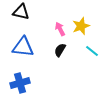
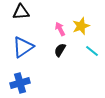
black triangle: rotated 18 degrees counterclockwise
blue triangle: rotated 40 degrees counterclockwise
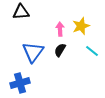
pink arrow: rotated 24 degrees clockwise
blue triangle: moved 10 px right, 5 px down; rotated 20 degrees counterclockwise
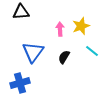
black semicircle: moved 4 px right, 7 px down
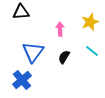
yellow star: moved 9 px right, 4 px up
blue cross: moved 2 px right, 3 px up; rotated 24 degrees counterclockwise
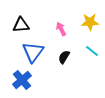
black triangle: moved 13 px down
yellow star: rotated 18 degrees clockwise
pink arrow: moved 1 px right; rotated 24 degrees counterclockwise
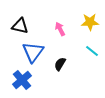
black triangle: moved 1 px left, 1 px down; rotated 18 degrees clockwise
pink arrow: moved 1 px left
black semicircle: moved 4 px left, 7 px down
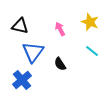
yellow star: rotated 24 degrees clockwise
black semicircle: rotated 64 degrees counterclockwise
